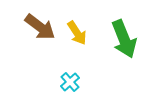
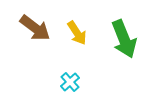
brown arrow: moved 5 px left, 1 px down
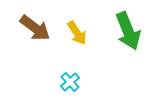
green arrow: moved 4 px right, 8 px up
